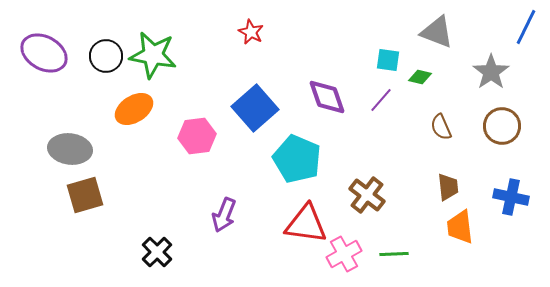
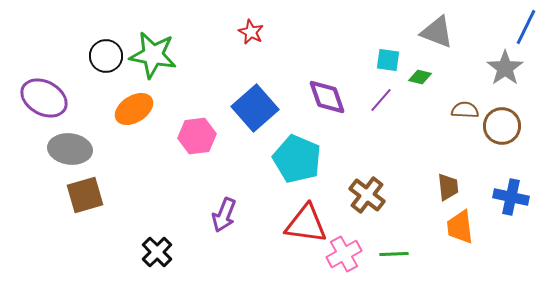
purple ellipse: moved 45 px down
gray star: moved 14 px right, 4 px up
brown semicircle: moved 24 px right, 17 px up; rotated 116 degrees clockwise
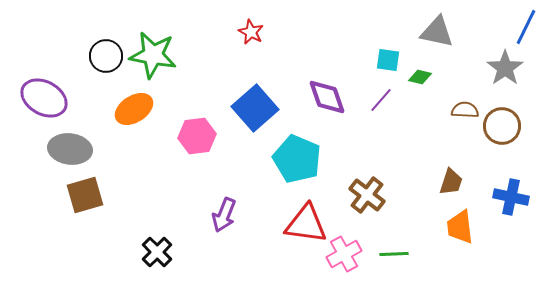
gray triangle: rotated 9 degrees counterclockwise
brown trapezoid: moved 3 px right, 5 px up; rotated 24 degrees clockwise
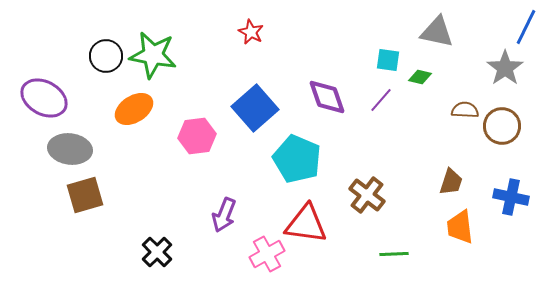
pink cross: moved 77 px left
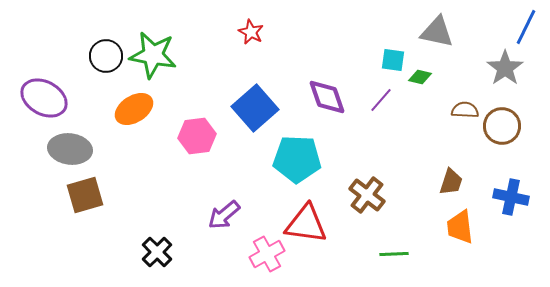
cyan square: moved 5 px right
cyan pentagon: rotated 21 degrees counterclockwise
purple arrow: rotated 28 degrees clockwise
